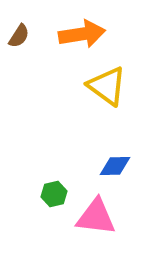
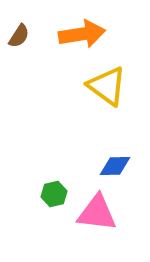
pink triangle: moved 1 px right, 4 px up
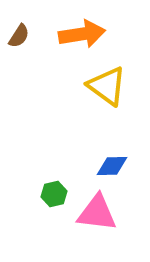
blue diamond: moved 3 px left
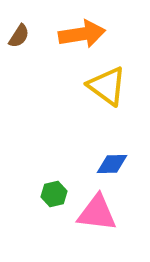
blue diamond: moved 2 px up
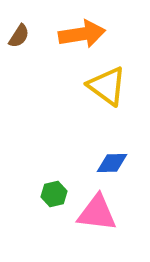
blue diamond: moved 1 px up
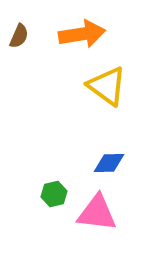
brown semicircle: rotated 10 degrees counterclockwise
blue diamond: moved 3 px left
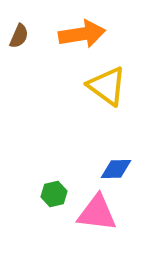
blue diamond: moved 7 px right, 6 px down
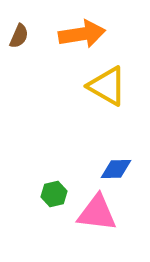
yellow triangle: rotated 6 degrees counterclockwise
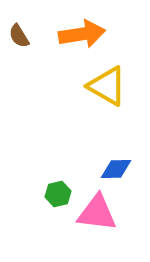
brown semicircle: rotated 125 degrees clockwise
green hexagon: moved 4 px right
